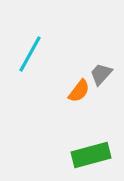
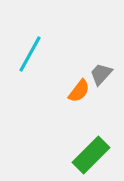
green rectangle: rotated 30 degrees counterclockwise
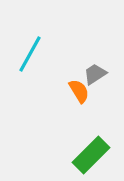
gray trapezoid: moved 6 px left; rotated 15 degrees clockwise
orange semicircle: rotated 70 degrees counterclockwise
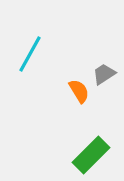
gray trapezoid: moved 9 px right
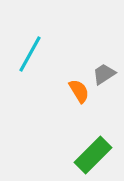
green rectangle: moved 2 px right
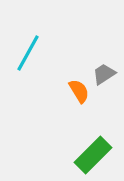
cyan line: moved 2 px left, 1 px up
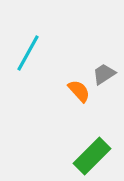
orange semicircle: rotated 10 degrees counterclockwise
green rectangle: moved 1 px left, 1 px down
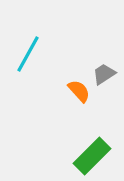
cyan line: moved 1 px down
